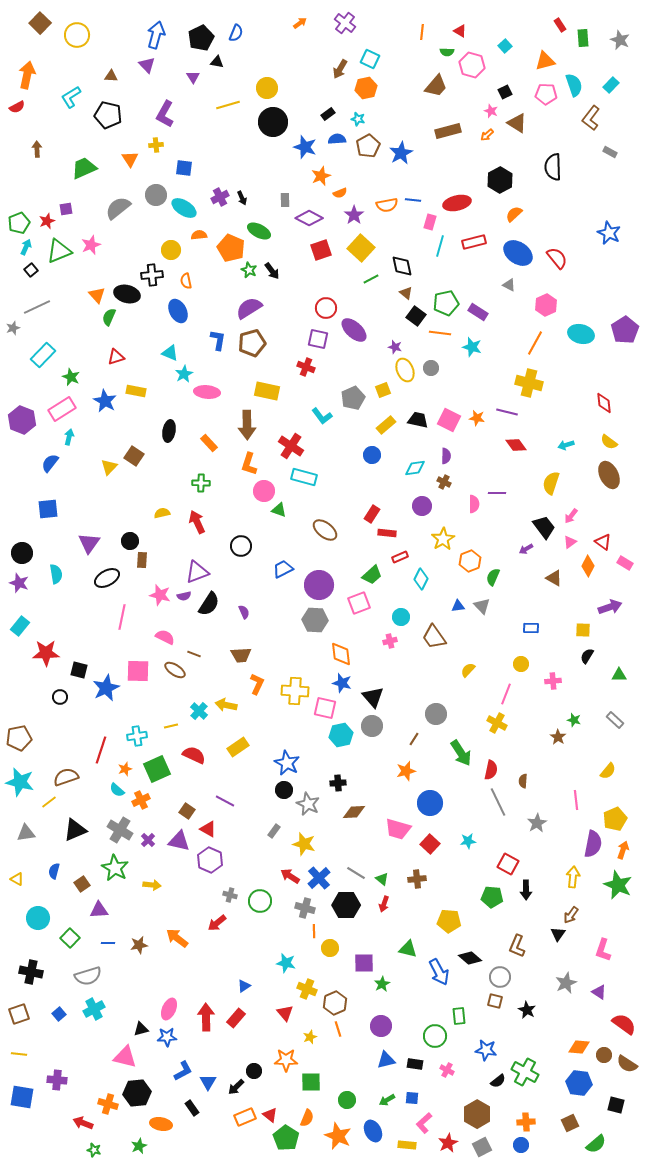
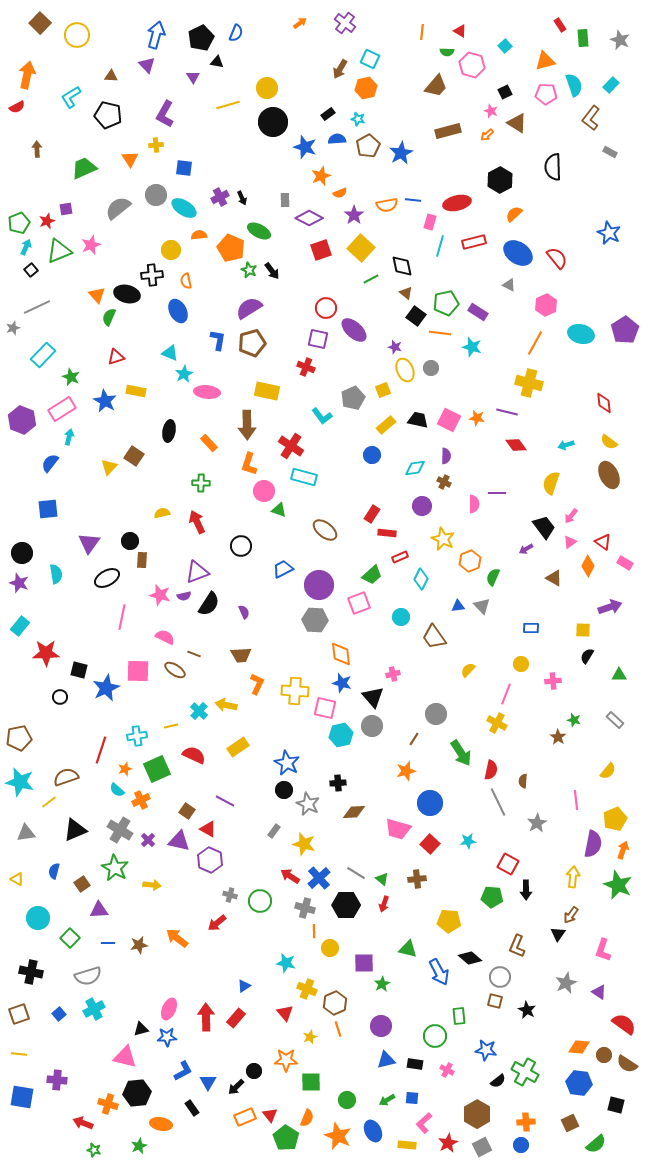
yellow star at (443, 539): rotated 15 degrees counterclockwise
pink cross at (390, 641): moved 3 px right, 33 px down
red triangle at (270, 1115): rotated 14 degrees clockwise
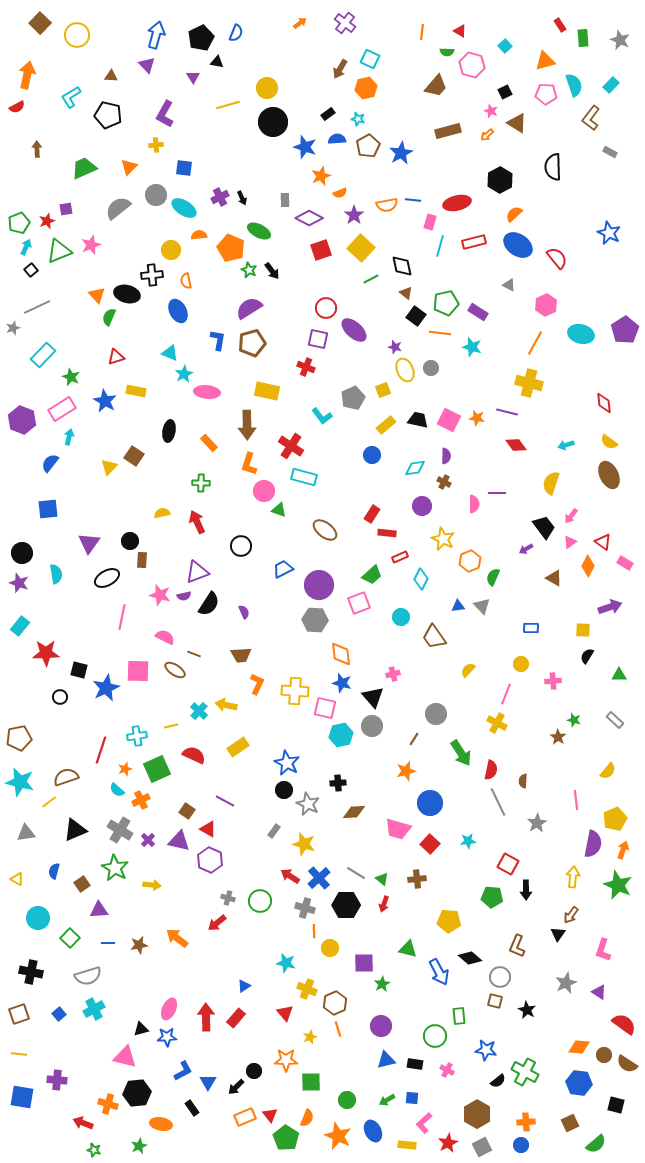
orange triangle at (130, 159): moved 1 px left, 8 px down; rotated 18 degrees clockwise
blue ellipse at (518, 253): moved 8 px up
gray cross at (230, 895): moved 2 px left, 3 px down
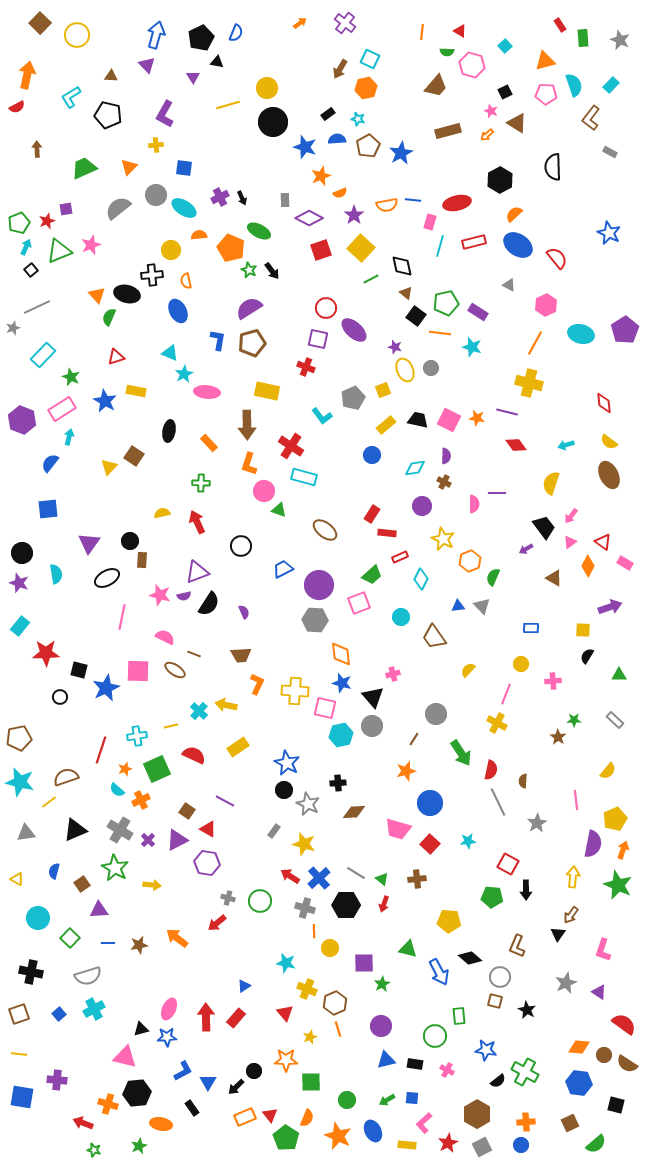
green star at (574, 720): rotated 16 degrees counterclockwise
purple triangle at (179, 841): moved 2 px left, 1 px up; rotated 40 degrees counterclockwise
purple hexagon at (210, 860): moved 3 px left, 3 px down; rotated 15 degrees counterclockwise
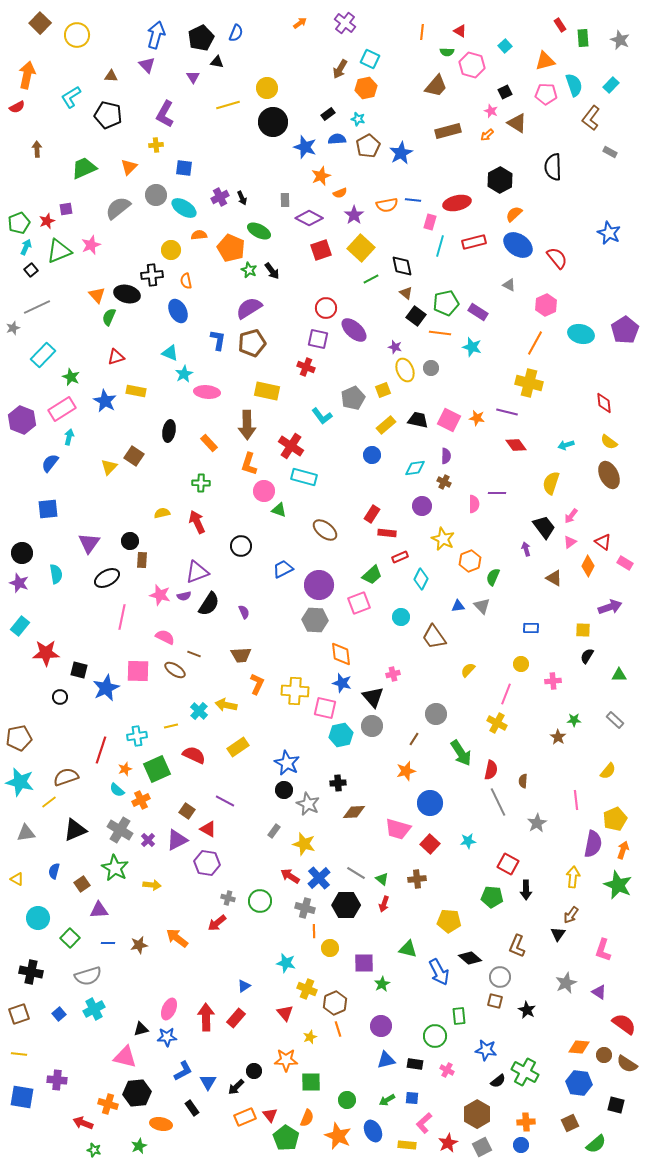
purple arrow at (526, 549): rotated 104 degrees clockwise
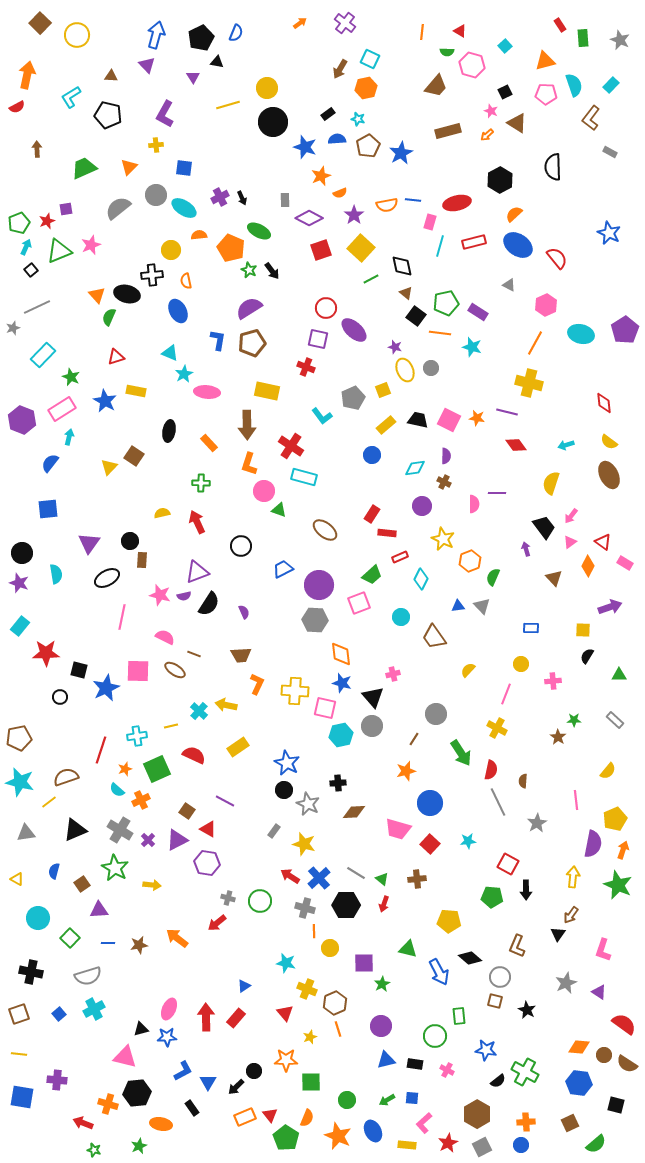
brown triangle at (554, 578): rotated 18 degrees clockwise
yellow cross at (497, 723): moved 5 px down
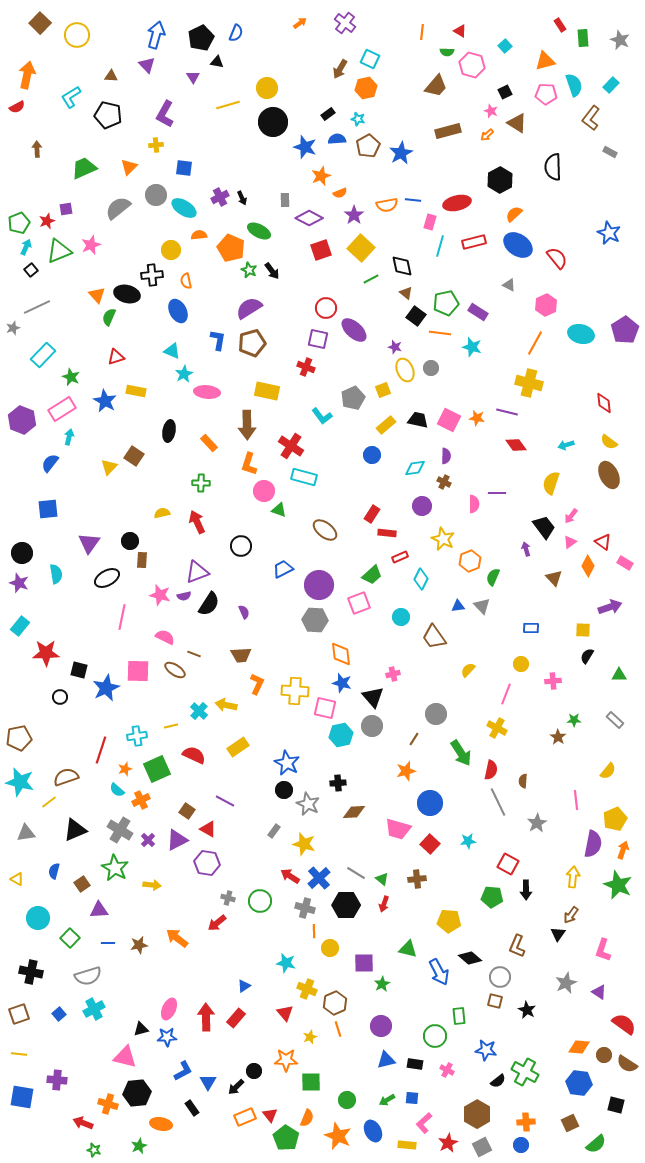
cyan triangle at (170, 353): moved 2 px right, 2 px up
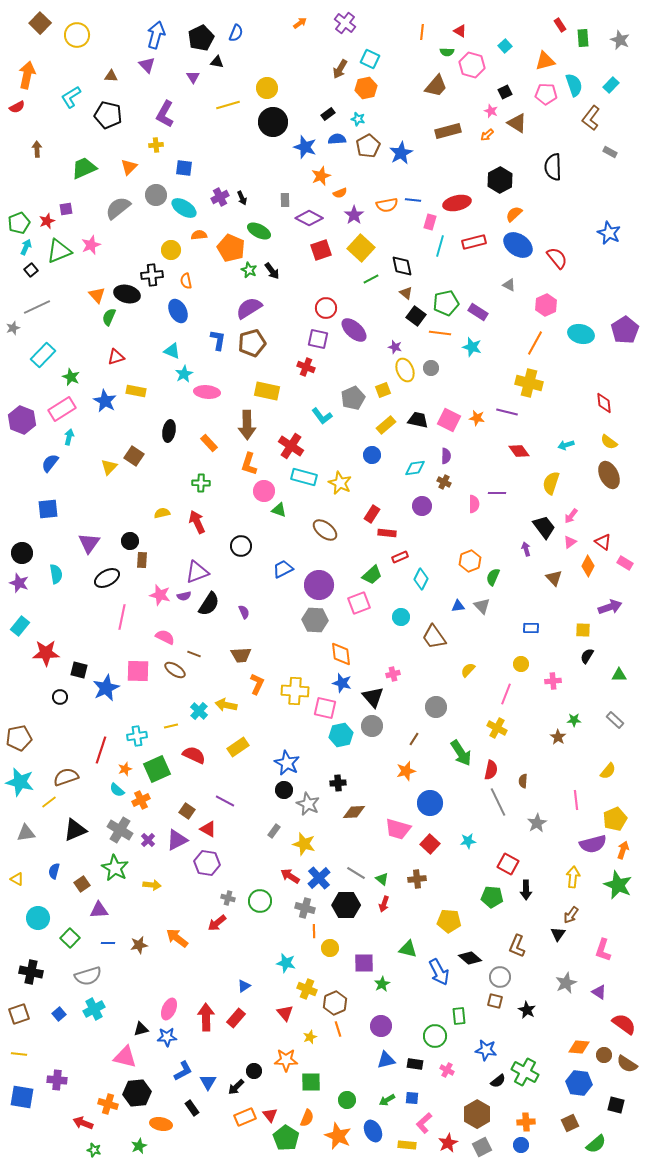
red diamond at (516, 445): moved 3 px right, 6 px down
yellow star at (443, 539): moved 103 px left, 56 px up
gray circle at (436, 714): moved 7 px up
purple semicircle at (593, 844): rotated 64 degrees clockwise
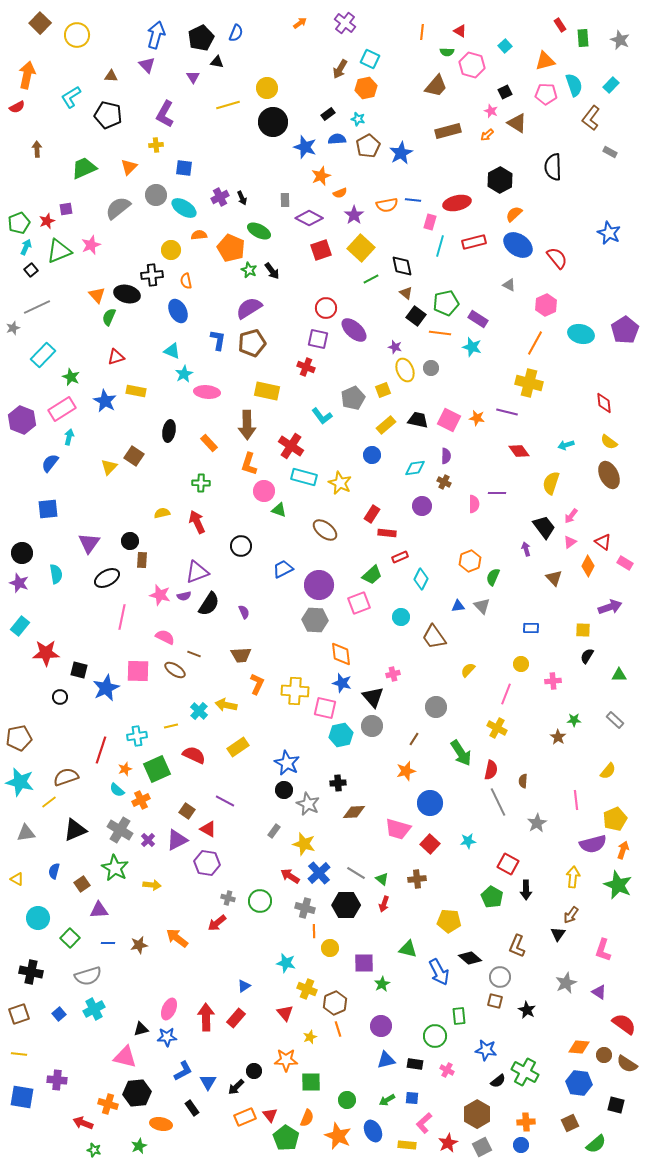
purple rectangle at (478, 312): moved 7 px down
blue cross at (319, 878): moved 5 px up
green pentagon at (492, 897): rotated 25 degrees clockwise
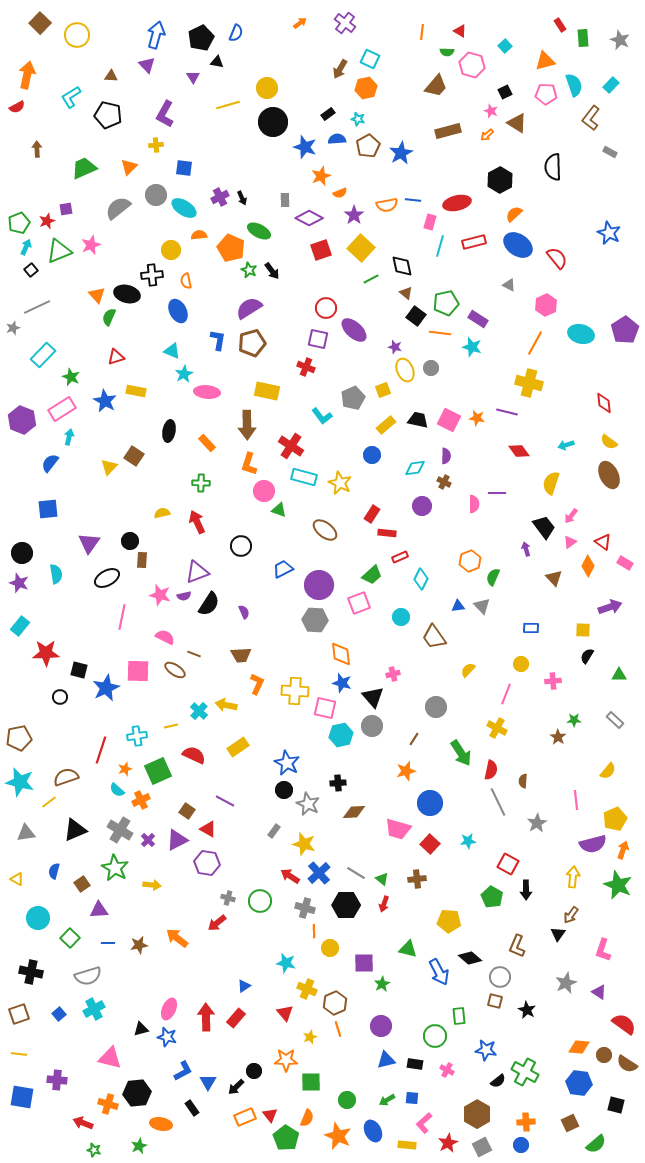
orange rectangle at (209, 443): moved 2 px left
green square at (157, 769): moved 1 px right, 2 px down
blue star at (167, 1037): rotated 18 degrees clockwise
pink triangle at (125, 1057): moved 15 px left, 1 px down
